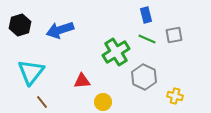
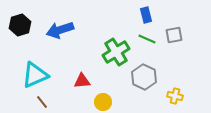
cyan triangle: moved 4 px right, 3 px down; rotated 28 degrees clockwise
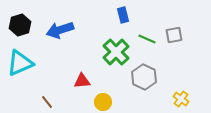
blue rectangle: moved 23 px left
green cross: rotated 12 degrees counterclockwise
cyan triangle: moved 15 px left, 12 px up
yellow cross: moved 6 px right, 3 px down; rotated 21 degrees clockwise
brown line: moved 5 px right
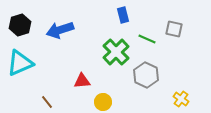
gray square: moved 6 px up; rotated 24 degrees clockwise
gray hexagon: moved 2 px right, 2 px up
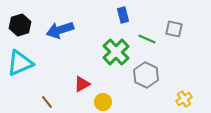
red triangle: moved 3 px down; rotated 24 degrees counterclockwise
yellow cross: moved 3 px right; rotated 21 degrees clockwise
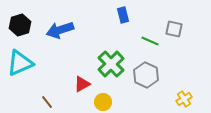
green line: moved 3 px right, 2 px down
green cross: moved 5 px left, 12 px down
